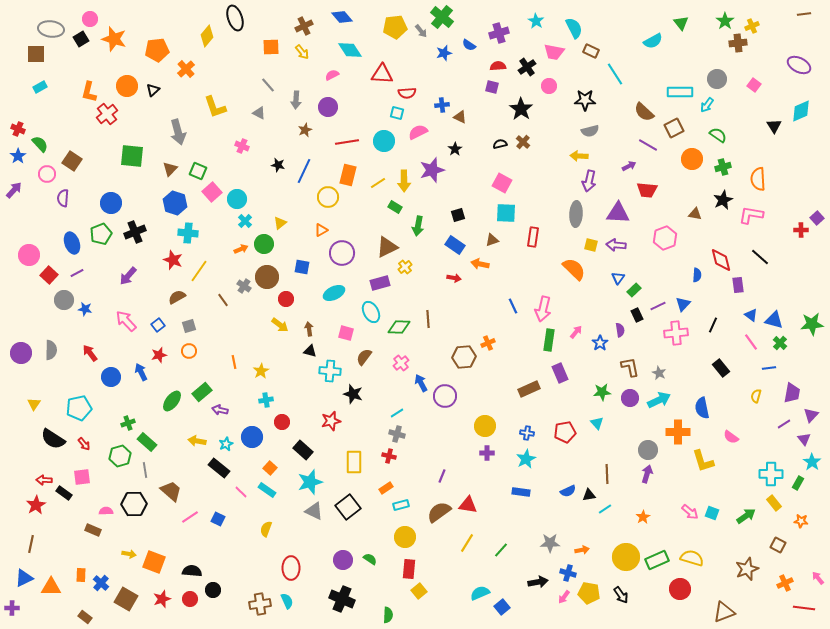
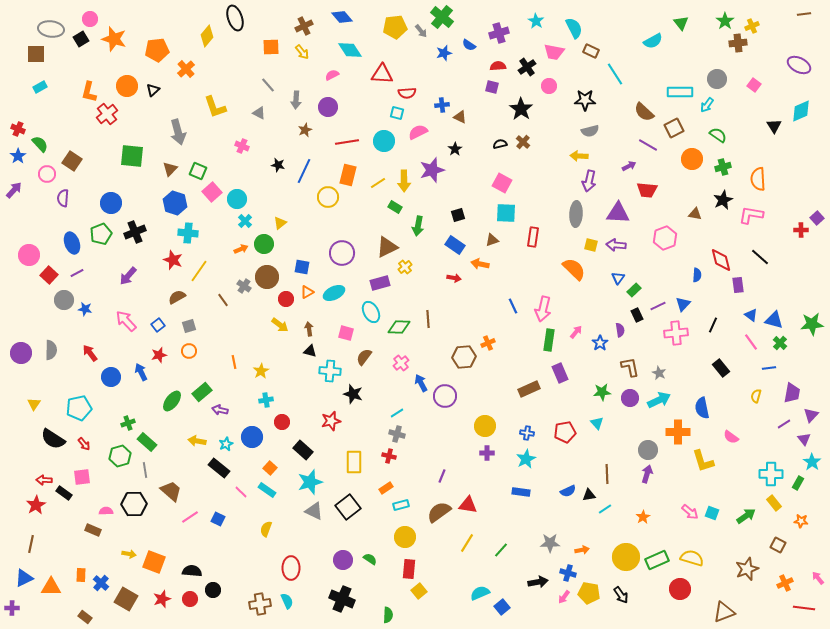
orange triangle at (321, 230): moved 14 px left, 62 px down
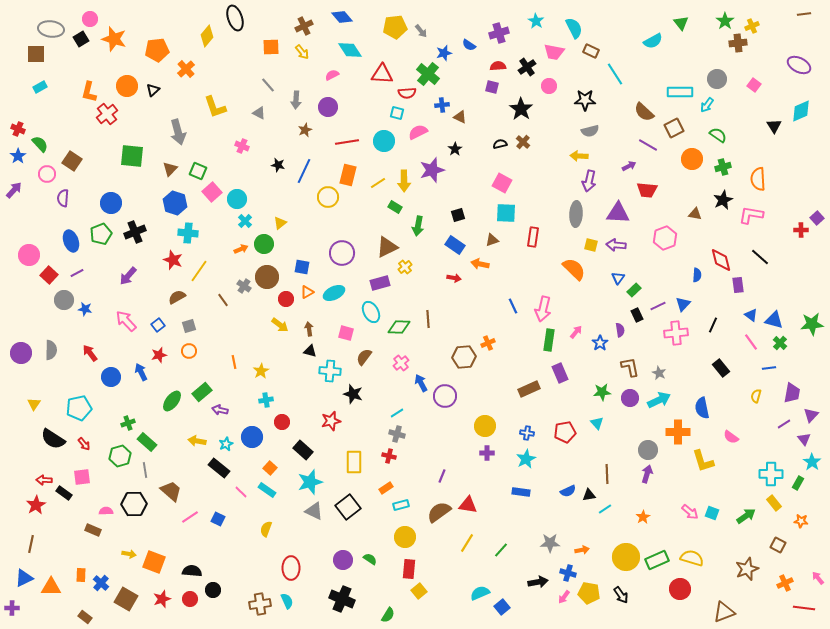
green cross at (442, 17): moved 14 px left, 57 px down
blue ellipse at (72, 243): moved 1 px left, 2 px up
green semicircle at (388, 615): rotated 28 degrees clockwise
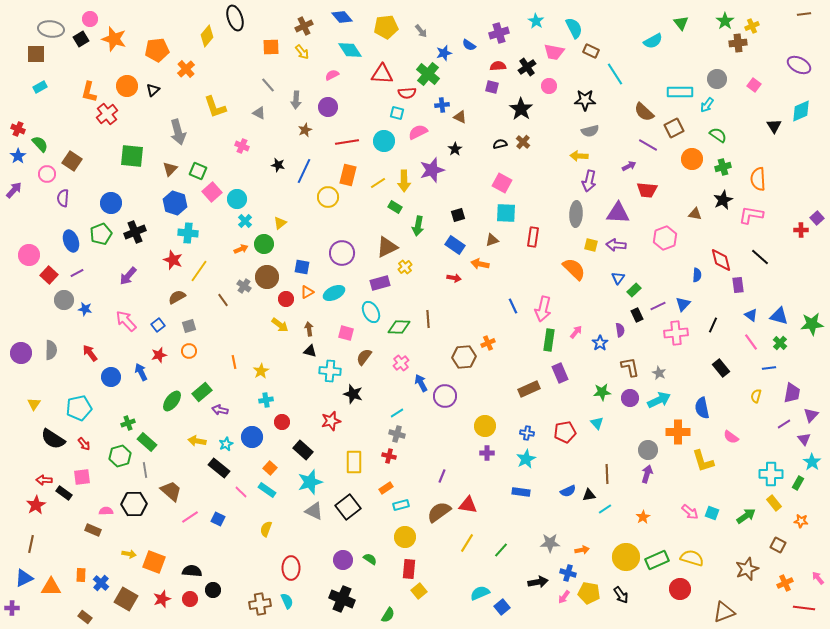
yellow pentagon at (395, 27): moved 9 px left
blue triangle at (774, 320): moved 5 px right, 4 px up
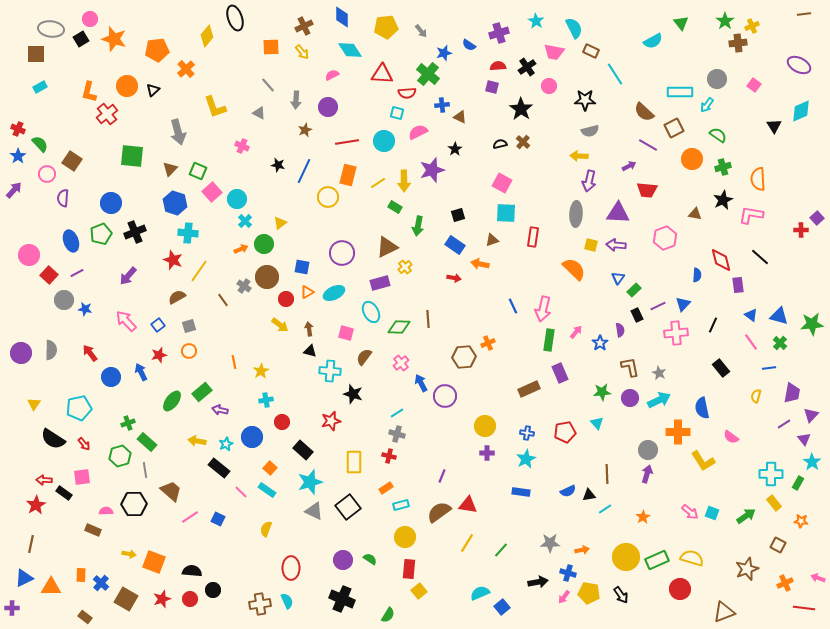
blue diamond at (342, 17): rotated 40 degrees clockwise
yellow L-shape at (703, 461): rotated 15 degrees counterclockwise
pink arrow at (818, 578): rotated 32 degrees counterclockwise
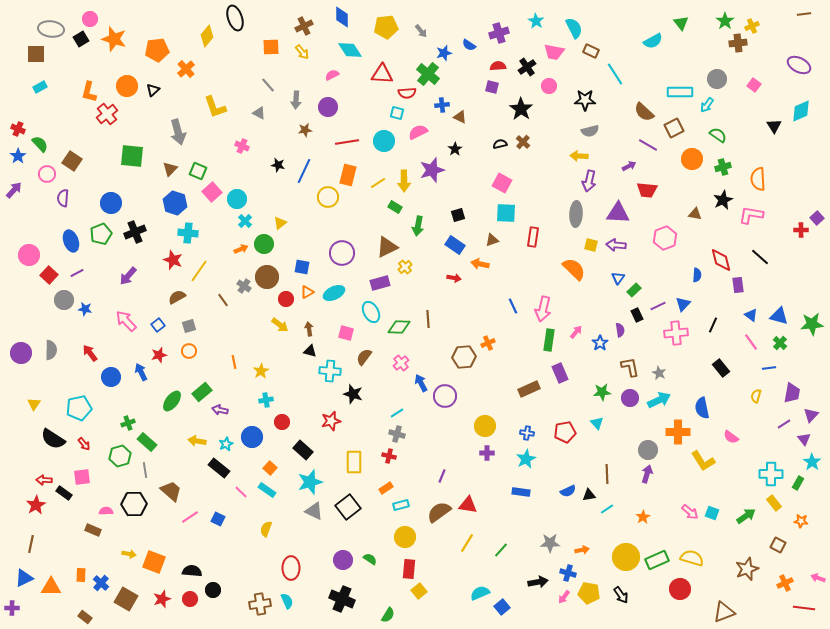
brown star at (305, 130): rotated 16 degrees clockwise
cyan line at (605, 509): moved 2 px right
